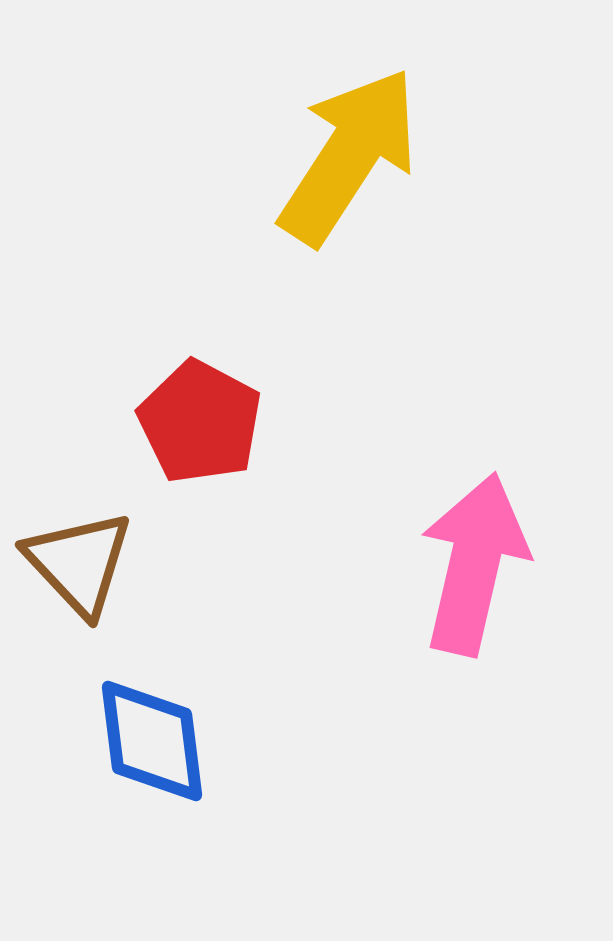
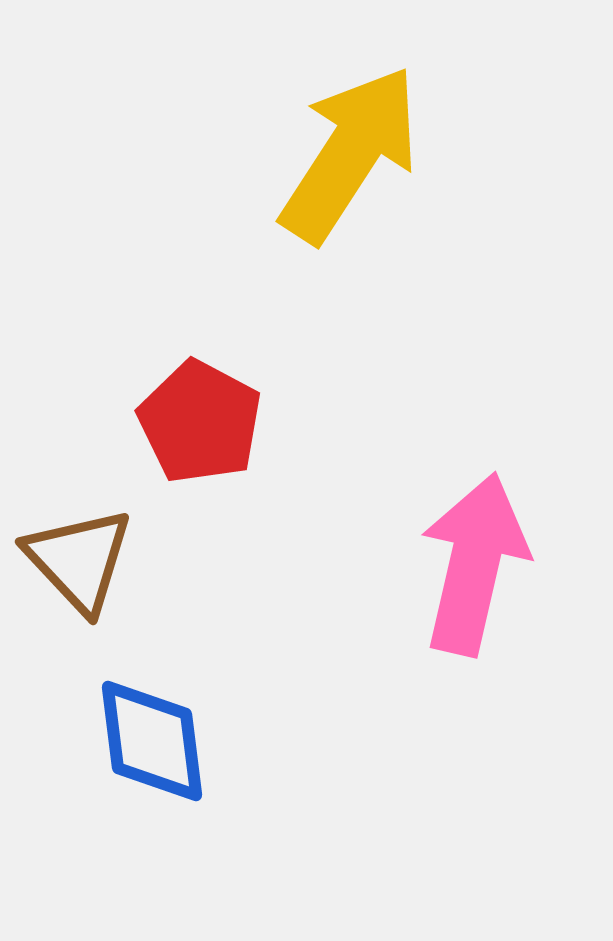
yellow arrow: moved 1 px right, 2 px up
brown triangle: moved 3 px up
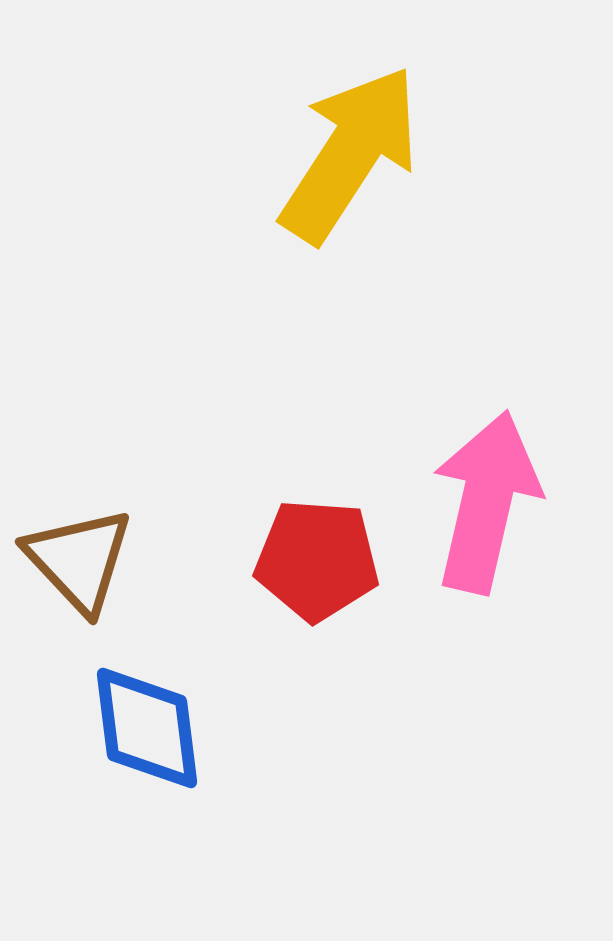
red pentagon: moved 117 px right, 138 px down; rotated 24 degrees counterclockwise
pink arrow: moved 12 px right, 62 px up
blue diamond: moved 5 px left, 13 px up
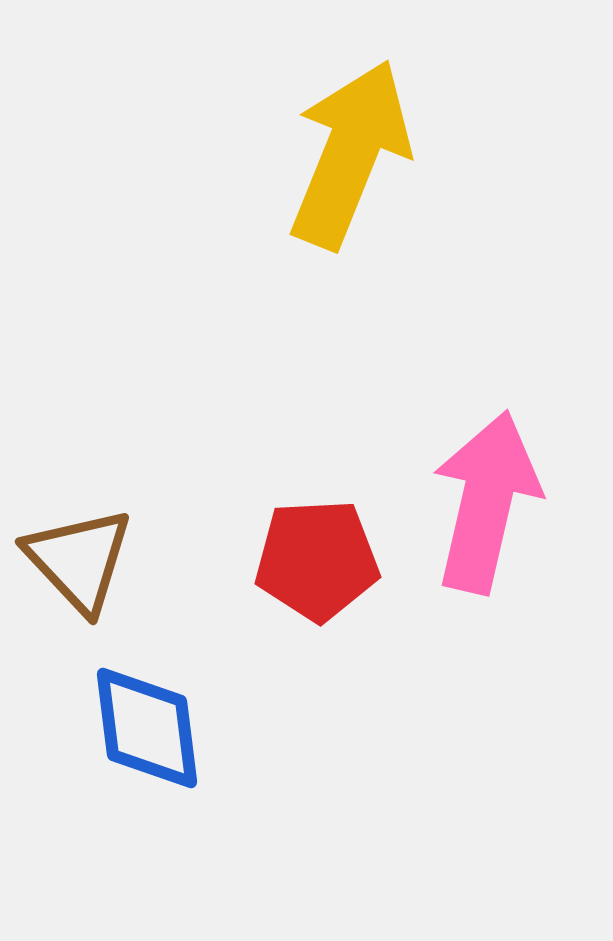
yellow arrow: rotated 11 degrees counterclockwise
red pentagon: rotated 7 degrees counterclockwise
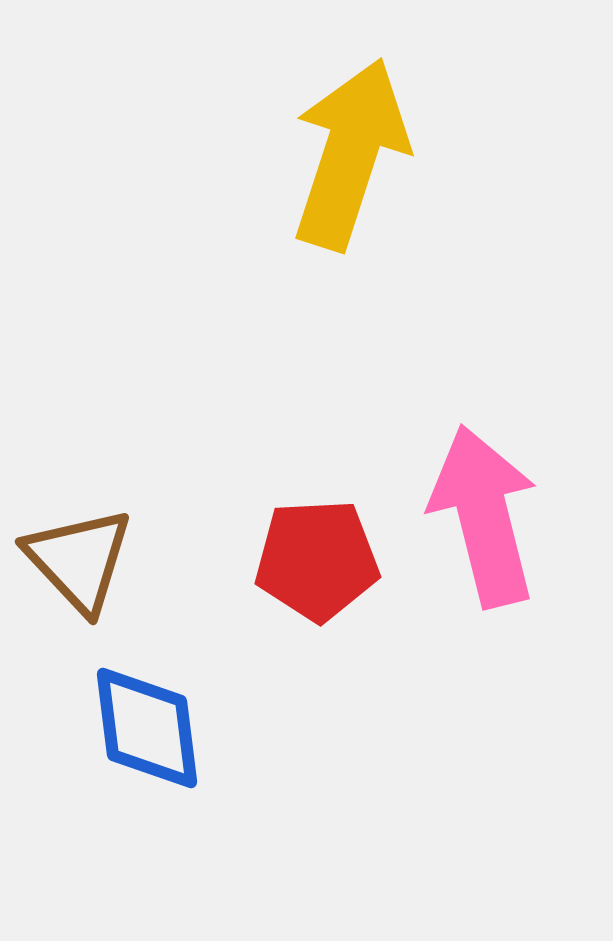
yellow arrow: rotated 4 degrees counterclockwise
pink arrow: moved 2 px left, 14 px down; rotated 27 degrees counterclockwise
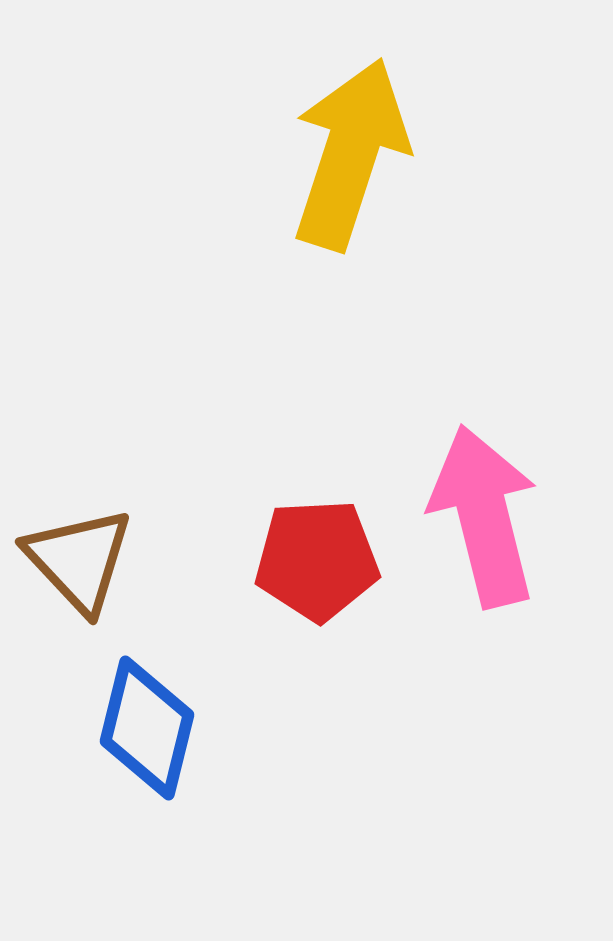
blue diamond: rotated 21 degrees clockwise
